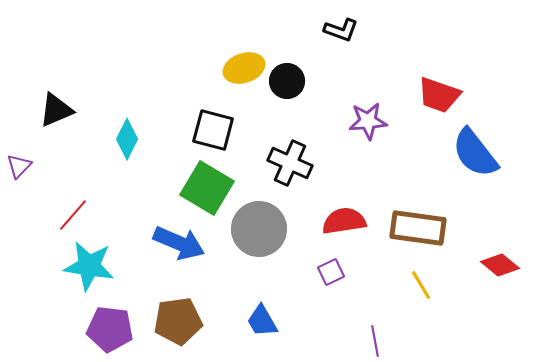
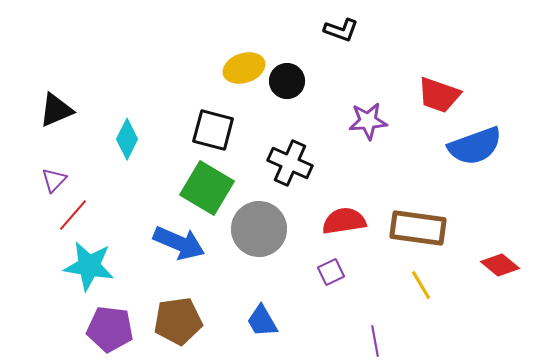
blue semicircle: moved 7 px up; rotated 72 degrees counterclockwise
purple triangle: moved 35 px right, 14 px down
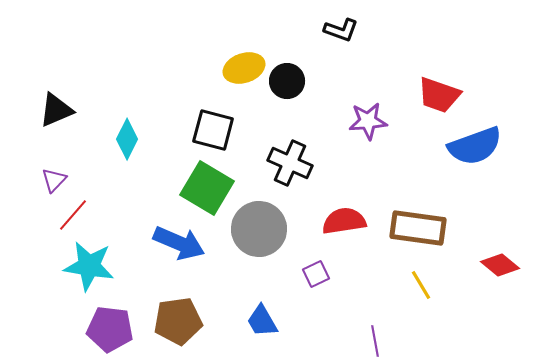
purple square: moved 15 px left, 2 px down
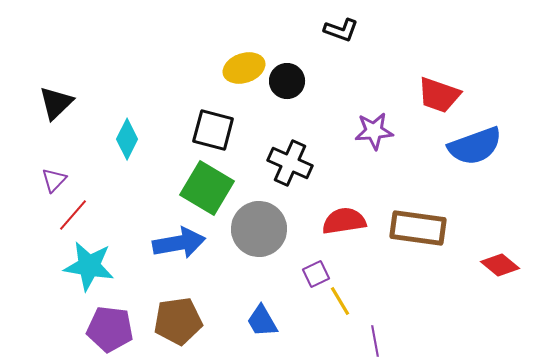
black triangle: moved 7 px up; rotated 21 degrees counterclockwise
purple star: moved 6 px right, 10 px down
blue arrow: rotated 33 degrees counterclockwise
yellow line: moved 81 px left, 16 px down
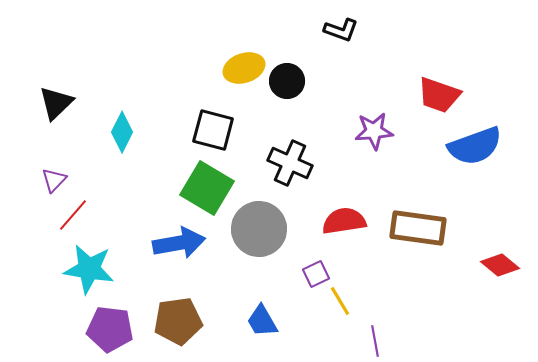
cyan diamond: moved 5 px left, 7 px up
cyan star: moved 3 px down
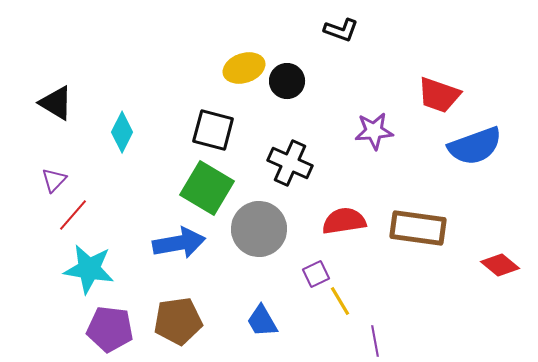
black triangle: rotated 45 degrees counterclockwise
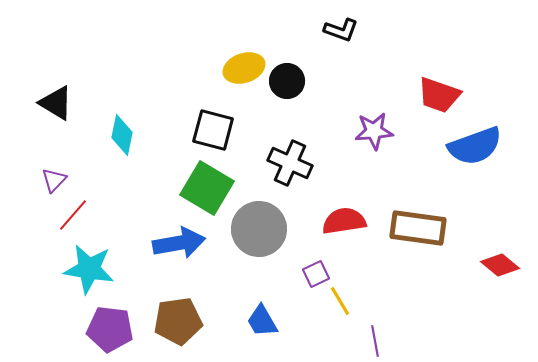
cyan diamond: moved 3 px down; rotated 15 degrees counterclockwise
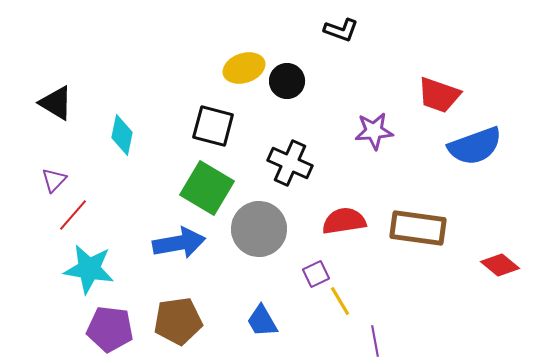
black square: moved 4 px up
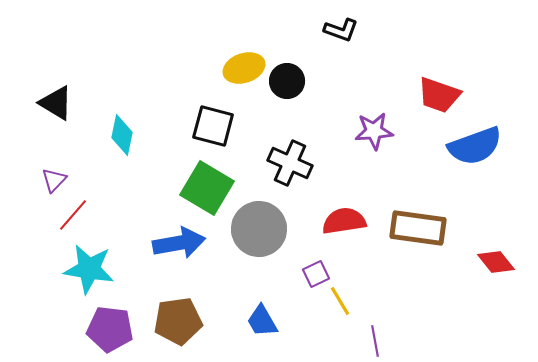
red diamond: moved 4 px left, 3 px up; rotated 12 degrees clockwise
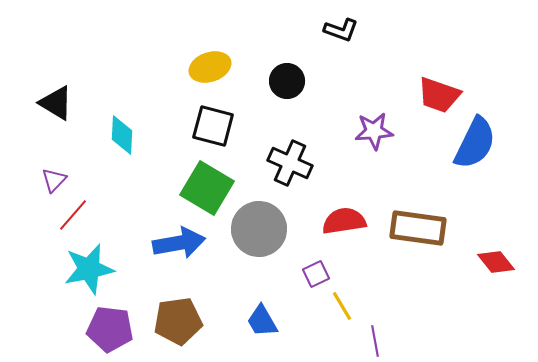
yellow ellipse: moved 34 px left, 1 px up
cyan diamond: rotated 9 degrees counterclockwise
blue semicircle: moved 3 px up; rotated 44 degrees counterclockwise
cyan star: rotated 21 degrees counterclockwise
yellow line: moved 2 px right, 5 px down
